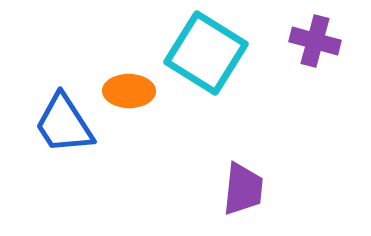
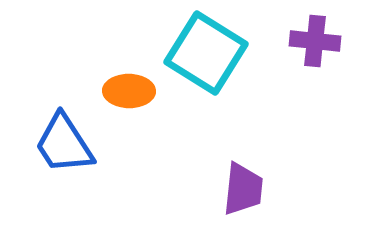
purple cross: rotated 9 degrees counterclockwise
blue trapezoid: moved 20 px down
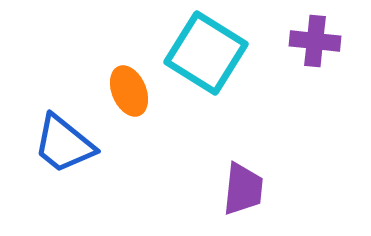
orange ellipse: rotated 66 degrees clockwise
blue trapezoid: rotated 18 degrees counterclockwise
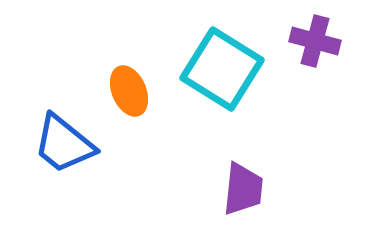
purple cross: rotated 9 degrees clockwise
cyan square: moved 16 px right, 16 px down
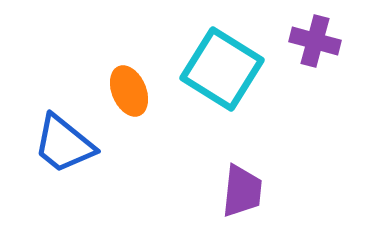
purple trapezoid: moved 1 px left, 2 px down
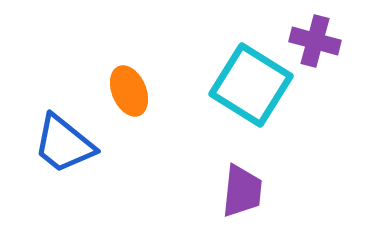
cyan square: moved 29 px right, 16 px down
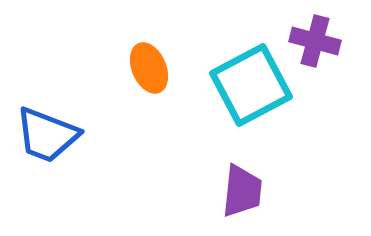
cyan square: rotated 30 degrees clockwise
orange ellipse: moved 20 px right, 23 px up
blue trapezoid: moved 17 px left, 9 px up; rotated 18 degrees counterclockwise
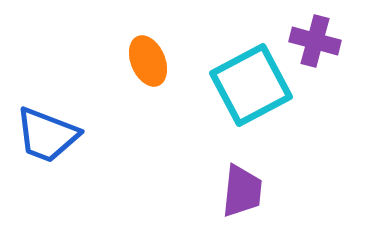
orange ellipse: moved 1 px left, 7 px up
